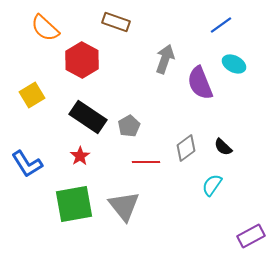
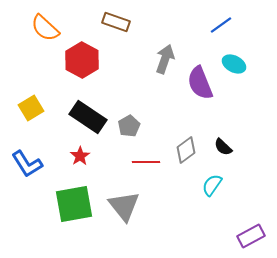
yellow square: moved 1 px left, 13 px down
gray diamond: moved 2 px down
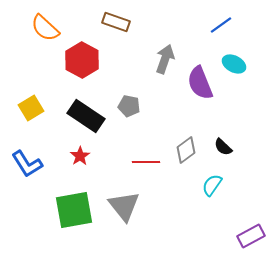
black rectangle: moved 2 px left, 1 px up
gray pentagon: moved 20 px up; rotated 30 degrees counterclockwise
green square: moved 6 px down
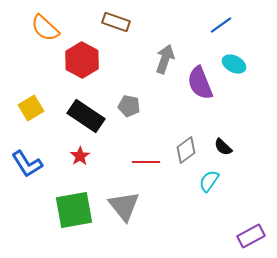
cyan semicircle: moved 3 px left, 4 px up
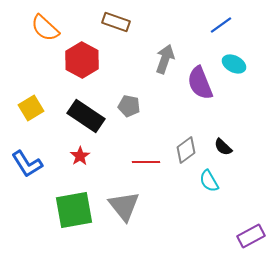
cyan semicircle: rotated 65 degrees counterclockwise
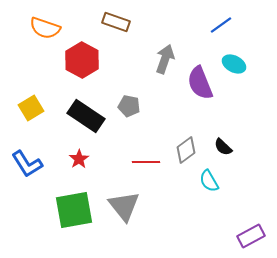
orange semicircle: rotated 24 degrees counterclockwise
red star: moved 1 px left, 3 px down
